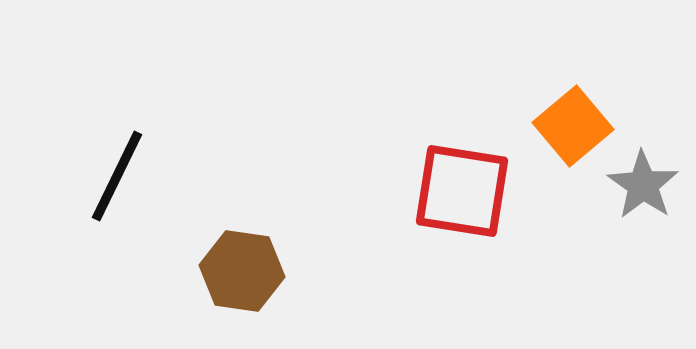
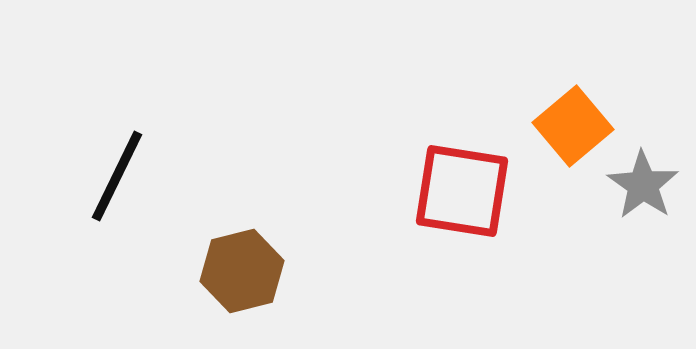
brown hexagon: rotated 22 degrees counterclockwise
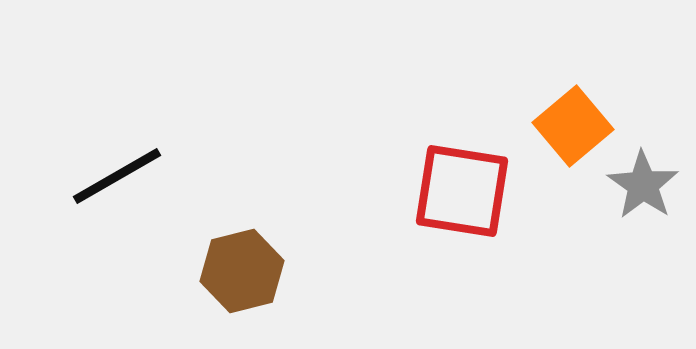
black line: rotated 34 degrees clockwise
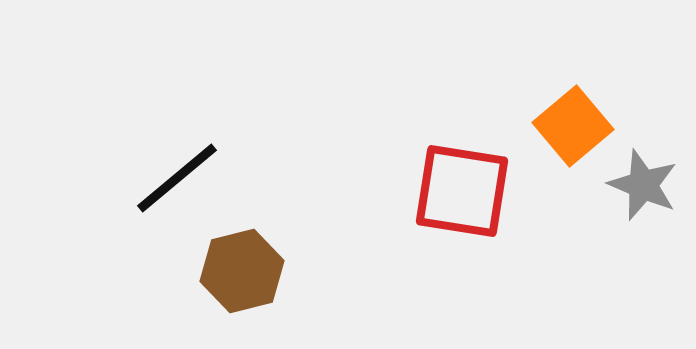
black line: moved 60 px right, 2 px down; rotated 10 degrees counterclockwise
gray star: rotated 12 degrees counterclockwise
